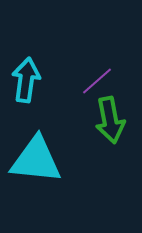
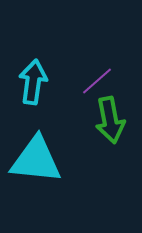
cyan arrow: moved 7 px right, 2 px down
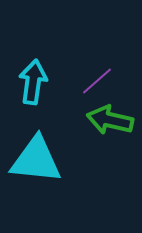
green arrow: rotated 114 degrees clockwise
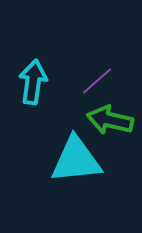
cyan triangle: moved 40 px right; rotated 12 degrees counterclockwise
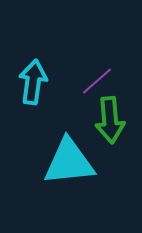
green arrow: rotated 108 degrees counterclockwise
cyan triangle: moved 7 px left, 2 px down
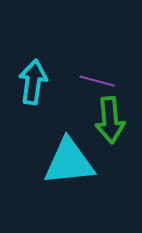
purple line: rotated 56 degrees clockwise
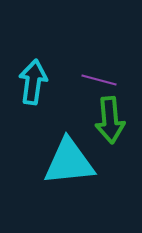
purple line: moved 2 px right, 1 px up
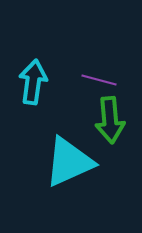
cyan triangle: rotated 18 degrees counterclockwise
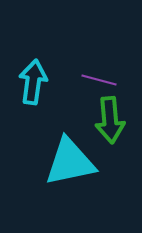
cyan triangle: moved 1 px right; rotated 12 degrees clockwise
